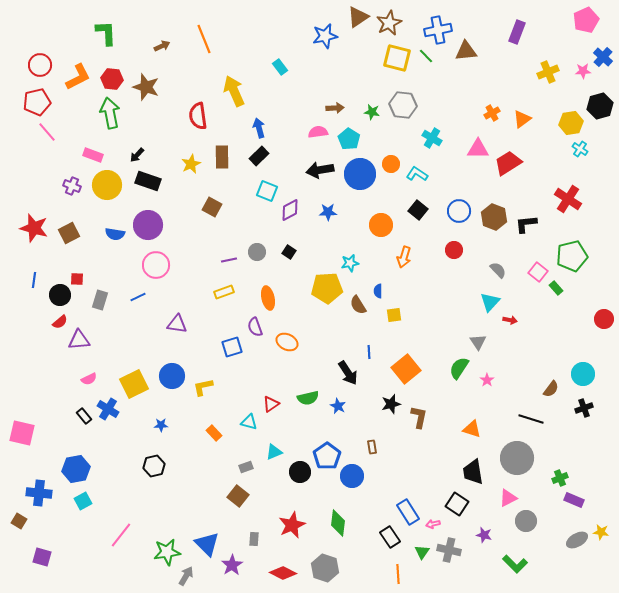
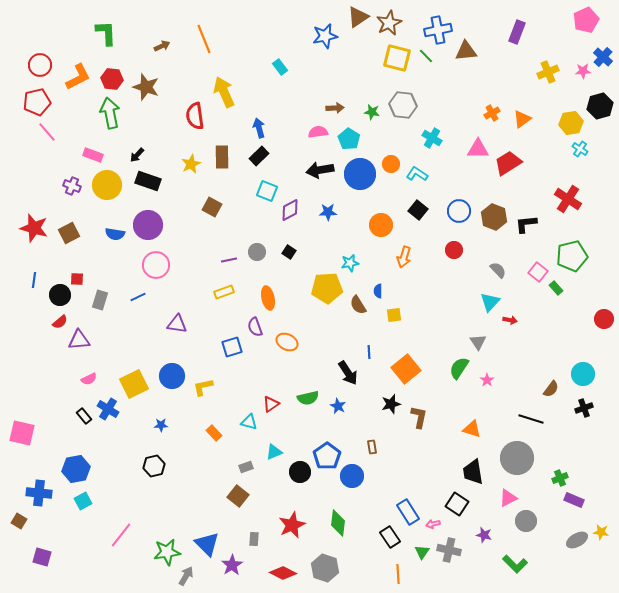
yellow arrow at (234, 91): moved 10 px left, 1 px down
red semicircle at (198, 116): moved 3 px left
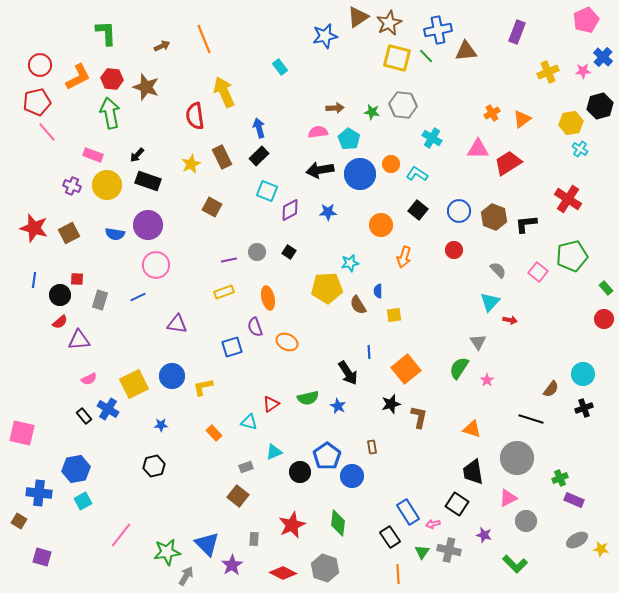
brown rectangle at (222, 157): rotated 25 degrees counterclockwise
green rectangle at (556, 288): moved 50 px right
yellow star at (601, 532): moved 17 px down
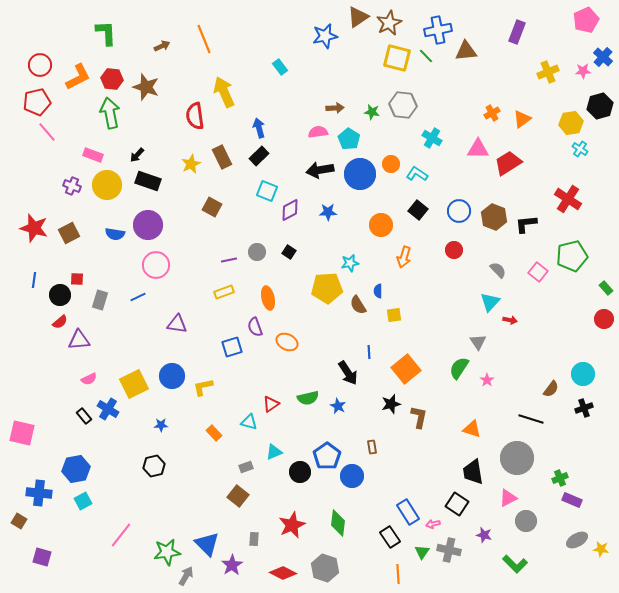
purple rectangle at (574, 500): moved 2 px left
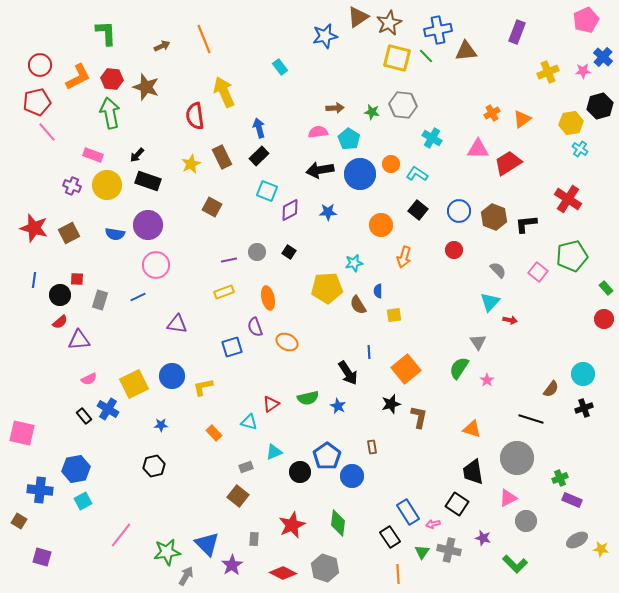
cyan star at (350, 263): moved 4 px right
blue cross at (39, 493): moved 1 px right, 3 px up
purple star at (484, 535): moved 1 px left, 3 px down
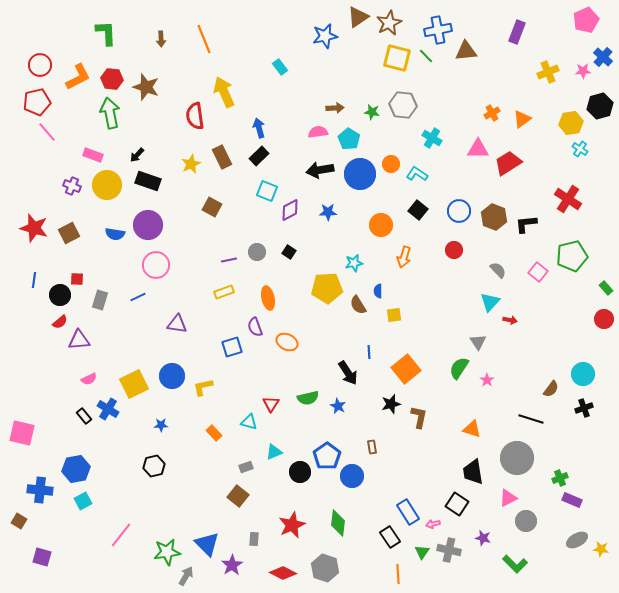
brown arrow at (162, 46): moved 1 px left, 7 px up; rotated 112 degrees clockwise
red triangle at (271, 404): rotated 24 degrees counterclockwise
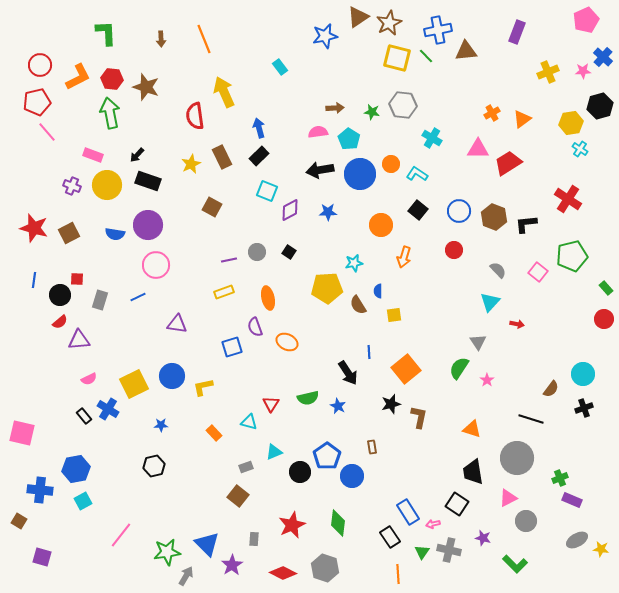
red arrow at (510, 320): moved 7 px right, 4 px down
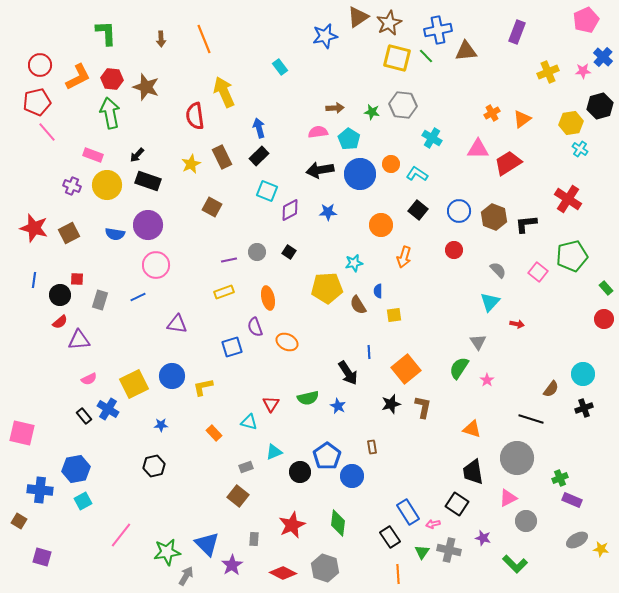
brown L-shape at (419, 417): moved 4 px right, 10 px up
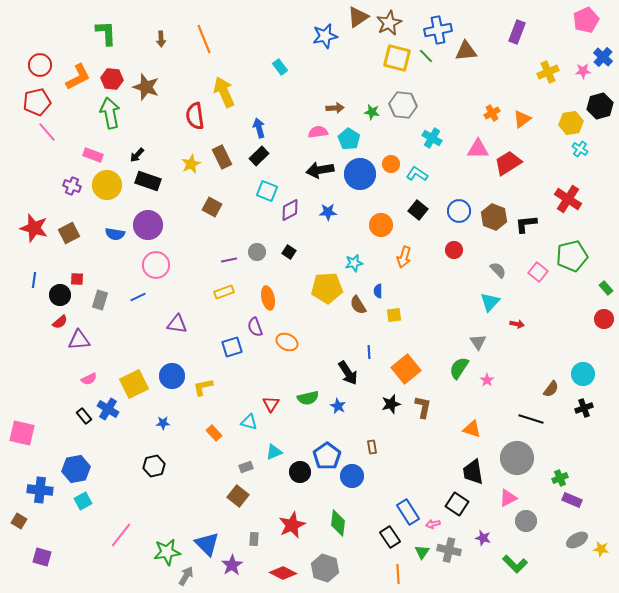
blue star at (161, 425): moved 2 px right, 2 px up
